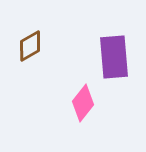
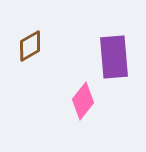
pink diamond: moved 2 px up
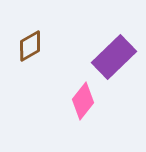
purple rectangle: rotated 51 degrees clockwise
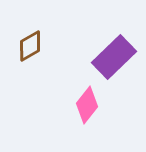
pink diamond: moved 4 px right, 4 px down
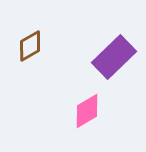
pink diamond: moved 6 px down; rotated 21 degrees clockwise
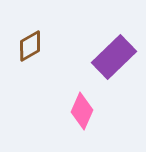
pink diamond: moved 5 px left; rotated 36 degrees counterclockwise
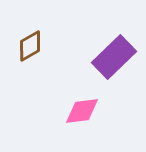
pink diamond: rotated 60 degrees clockwise
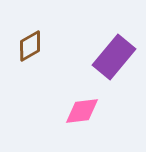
purple rectangle: rotated 6 degrees counterclockwise
